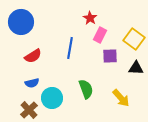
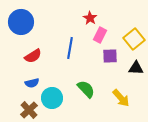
yellow square: rotated 15 degrees clockwise
green semicircle: rotated 24 degrees counterclockwise
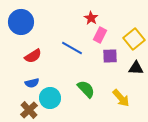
red star: moved 1 px right
blue line: moved 2 px right; rotated 70 degrees counterclockwise
cyan circle: moved 2 px left
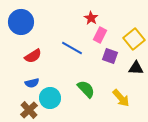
purple square: rotated 21 degrees clockwise
